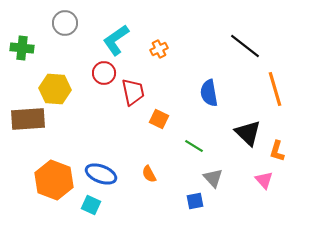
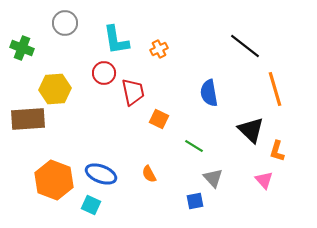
cyan L-shape: rotated 64 degrees counterclockwise
green cross: rotated 15 degrees clockwise
yellow hexagon: rotated 8 degrees counterclockwise
black triangle: moved 3 px right, 3 px up
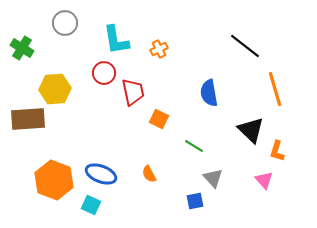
green cross: rotated 10 degrees clockwise
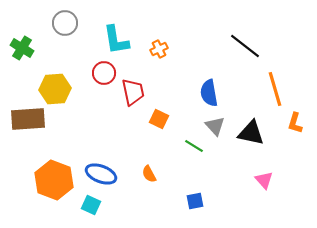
black triangle: moved 3 px down; rotated 32 degrees counterclockwise
orange L-shape: moved 18 px right, 28 px up
gray triangle: moved 2 px right, 52 px up
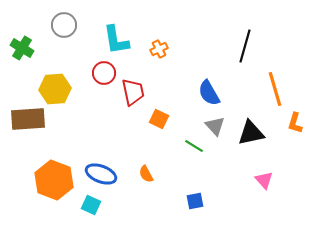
gray circle: moved 1 px left, 2 px down
black line: rotated 68 degrees clockwise
blue semicircle: rotated 20 degrees counterclockwise
black triangle: rotated 24 degrees counterclockwise
orange semicircle: moved 3 px left
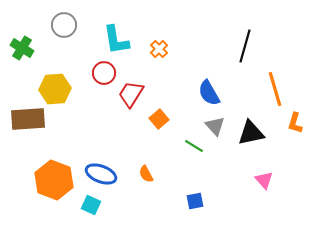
orange cross: rotated 18 degrees counterclockwise
red trapezoid: moved 2 px left, 2 px down; rotated 136 degrees counterclockwise
orange square: rotated 24 degrees clockwise
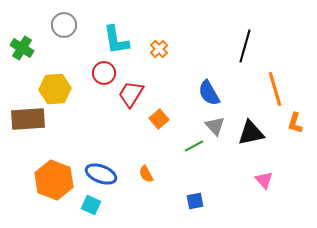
green line: rotated 60 degrees counterclockwise
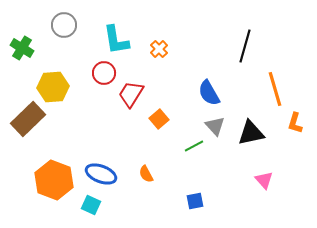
yellow hexagon: moved 2 px left, 2 px up
brown rectangle: rotated 40 degrees counterclockwise
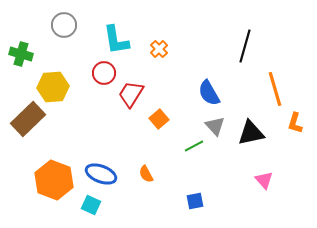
green cross: moved 1 px left, 6 px down; rotated 15 degrees counterclockwise
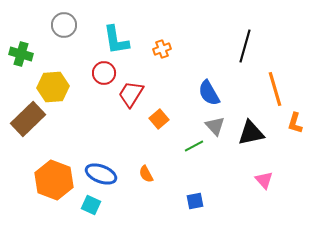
orange cross: moved 3 px right; rotated 24 degrees clockwise
